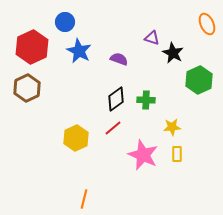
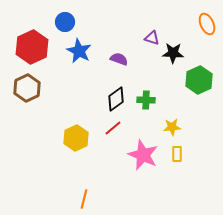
black star: rotated 25 degrees counterclockwise
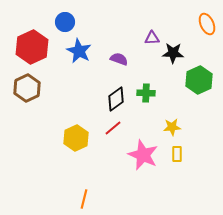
purple triangle: rotated 21 degrees counterclockwise
green cross: moved 7 px up
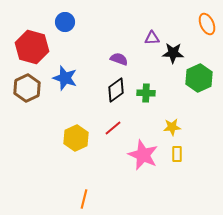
red hexagon: rotated 20 degrees counterclockwise
blue star: moved 14 px left, 27 px down; rotated 10 degrees counterclockwise
green hexagon: moved 2 px up
black diamond: moved 9 px up
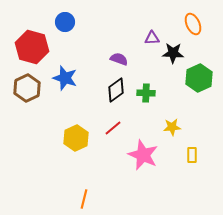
orange ellipse: moved 14 px left
yellow rectangle: moved 15 px right, 1 px down
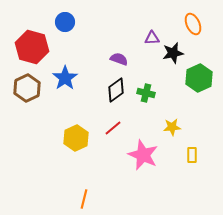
black star: rotated 15 degrees counterclockwise
blue star: rotated 20 degrees clockwise
green cross: rotated 12 degrees clockwise
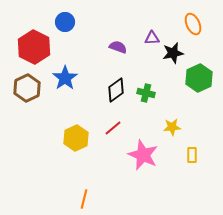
red hexagon: moved 2 px right; rotated 12 degrees clockwise
purple semicircle: moved 1 px left, 12 px up
